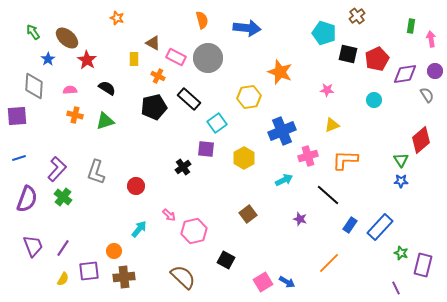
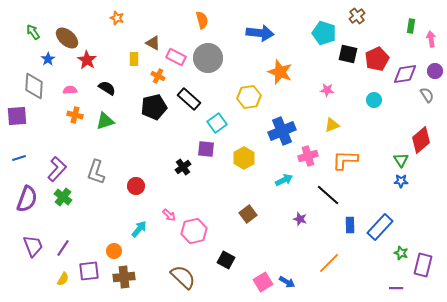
blue arrow at (247, 28): moved 13 px right, 5 px down
blue rectangle at (350, 225): rotated 35 degrees counterclockwise
purple line at (396, 288): rotated 64 degrees counterclockwise
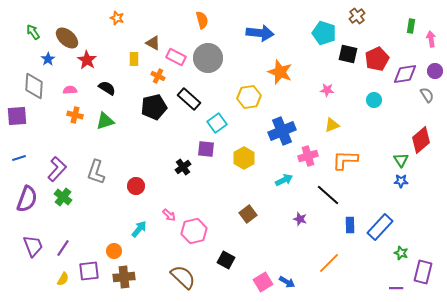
purple rectangle at (423, 265): moved 7 px down
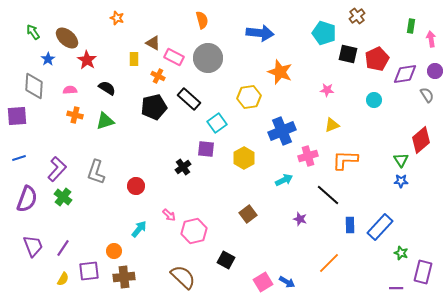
pink rectangle at (176, 57): moved 2 px left
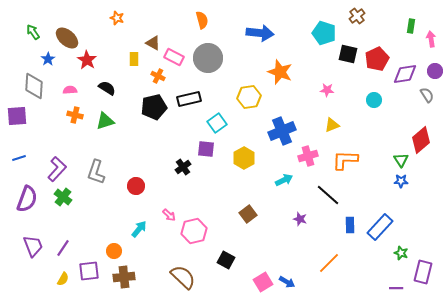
black rectangle at (189, 99): rotated 55 degrees counterclockwise
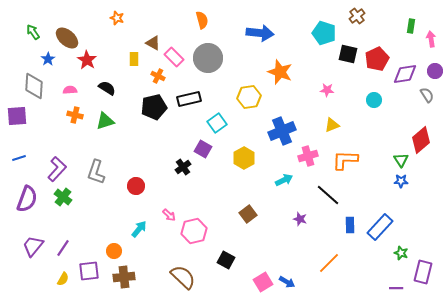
pink rectangle at (174, 57): rotated 18 degrees clockwise
purple square at (206, 149): moved 3 px left; rotated 24 degrees clockwise
purple trapezoid at (33, 246): rotated 120 degrees counterclockwise
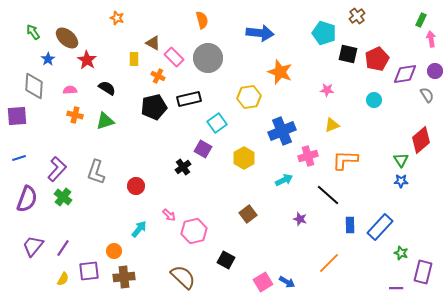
green rectangle at (411, 26): moved 10 px right, 6 px up; rotated 16 degrees clockwise
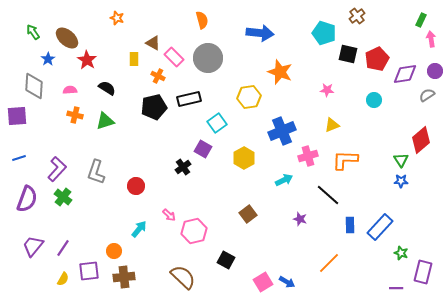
gray semicircle at (427, 95): rotated 91 degrees counterclockwise
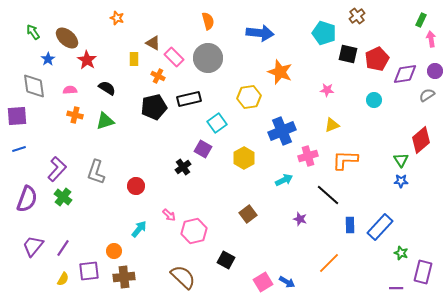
orange semicircle at (202, 20): moved 6 px right, 1 px down
gray diamond at (34, 86): rotated 12 degrees counterclockwise
blue line at (19, 158): moved 9 px up
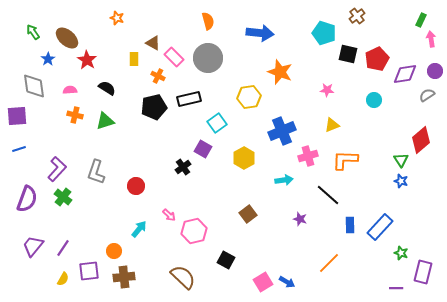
cyan arrow at (284, 180): rotated 18 degrees clockwise
blue star at (401, 181): rotated 16 degrees clockwise
